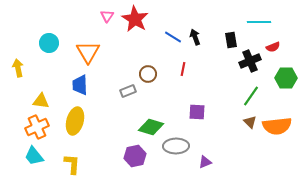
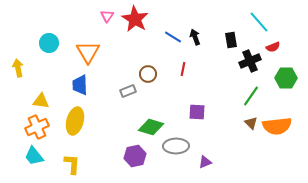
cyan line: rotated 50 degrees clockwise
brown triangle: moved 1 px right, 1 px down
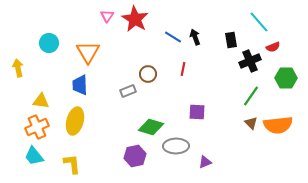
orange semicircle: moved 1 px right, 1 px up
yellow L-shape: rotated 10 degrees counterclockwise
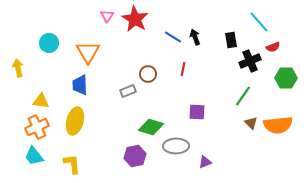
green line: moved 8 px left
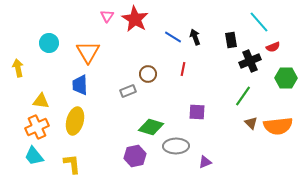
orange semicircle: moved 1 px down
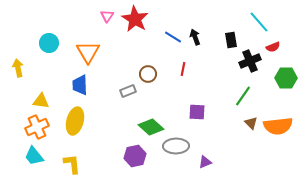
green diamond: rotated 25 degrees clockwise
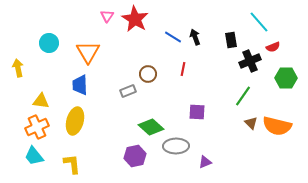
orange semicircle: moved 1 px left; rotated 20 degrees clockwise
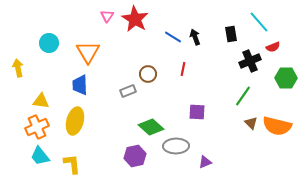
black rectangle: moved 6 px up
cyan trapezoid: moved 6 px right
